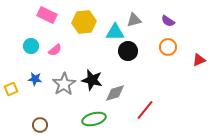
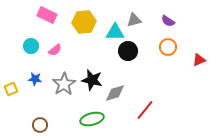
green ellipse: moved 2 px left
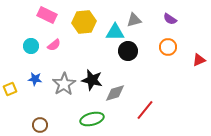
purple semicircle: moved 2 px right, 2 px up
pink semicircle: moved 1 px left, 5 px up
yellow square: moved 1 px left
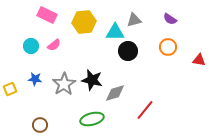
red triangle: rotated 32 degrees clockwise
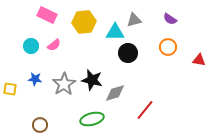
black circle: moved 2 px down
yellow square: rotated 32 degrees clockwise
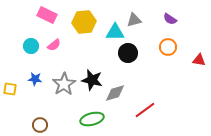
red line: rotated 15 degrees clockwise
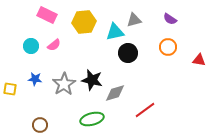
cyan triangle: rotated 12 degrees counterclockwise
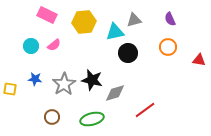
purple semicircle: rotated 32 degrees clockwise
brown circle: moved 12 px right, 8 px up
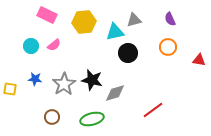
red line: moved 8 px right
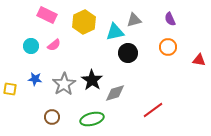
yellow hexagon: rotated 20 degrees counterclockwise
black star: rotated 20 degrees clockwise
